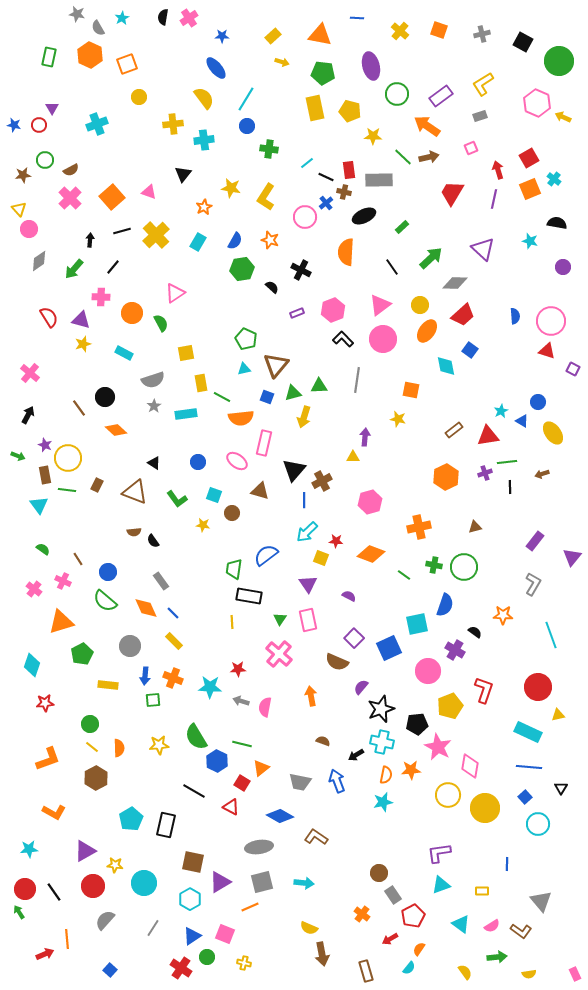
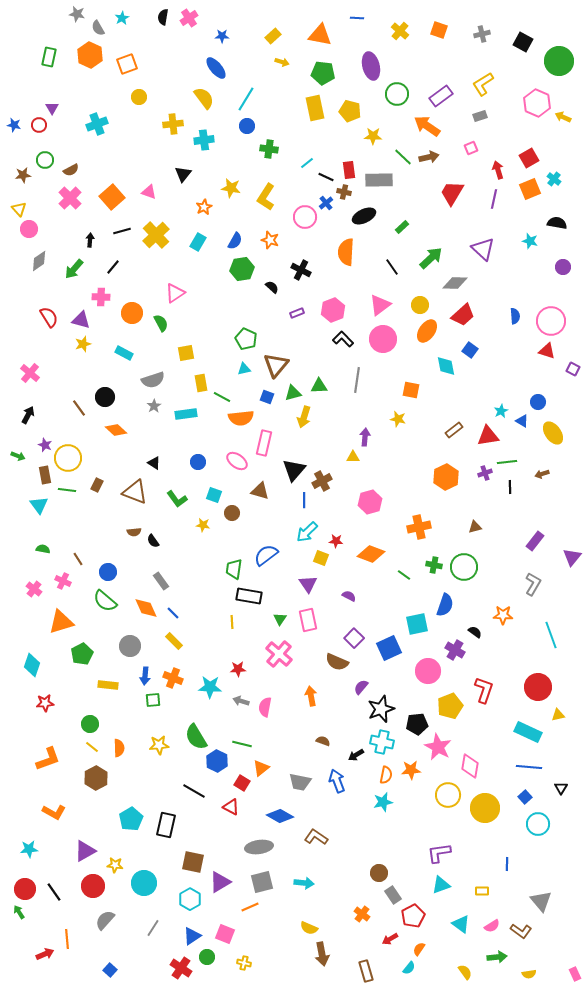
green semicircle at (43, 549): rotated 24 degrees counterclockwise
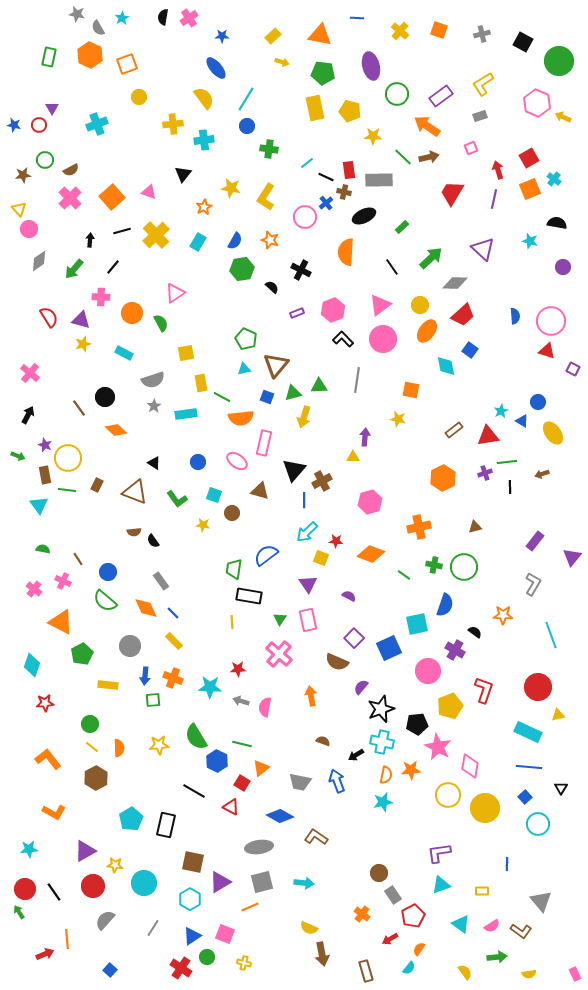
orange hexagon at (446, 477): moved 3 px left, 1 px down
orange triangle at (61, 622): rotated 44 degrees clockwise
orange L-shape at (48, 759): rotated 108 degrees counterclockwise
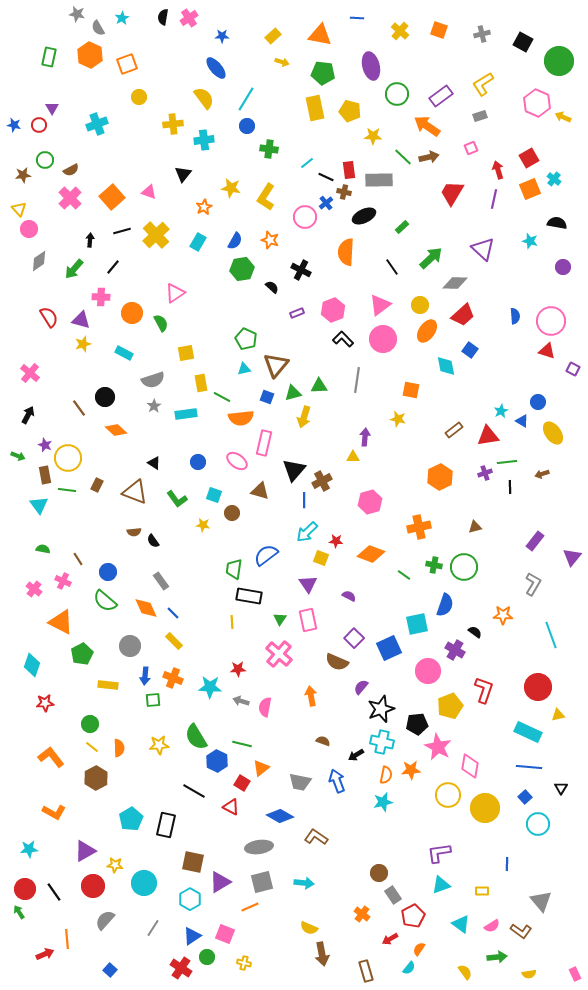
orange hexagon at (443, 478): moved 3 px left, 1 px up
orange L-shape at (48, 759): moved 3 px right, 2 px up
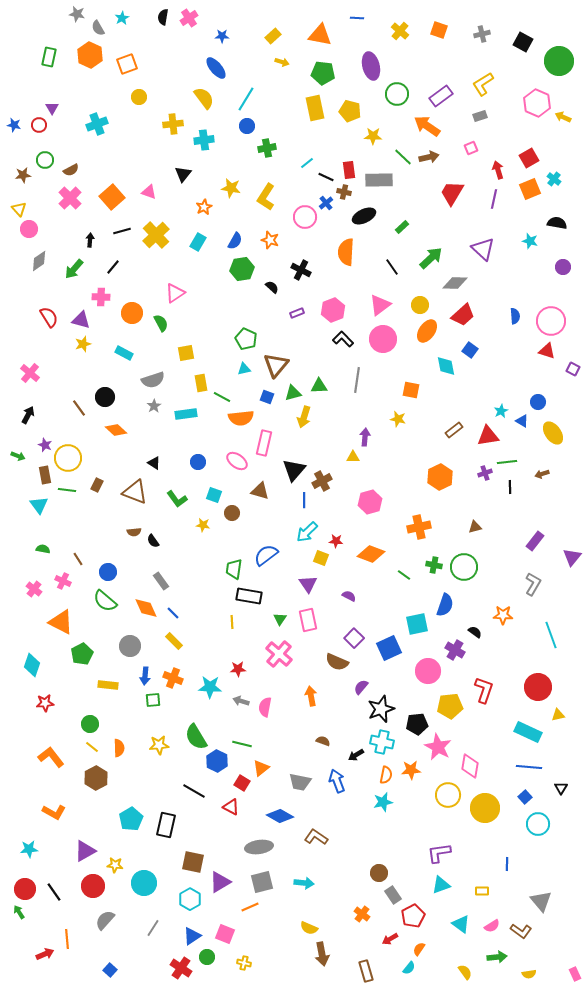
green cross at (269, 149): moved 2 px left, 1 px up; rotated 18 degrees counterclockwise
yellow pentagon at (450, 706): rotated 15 degrees clockwise
